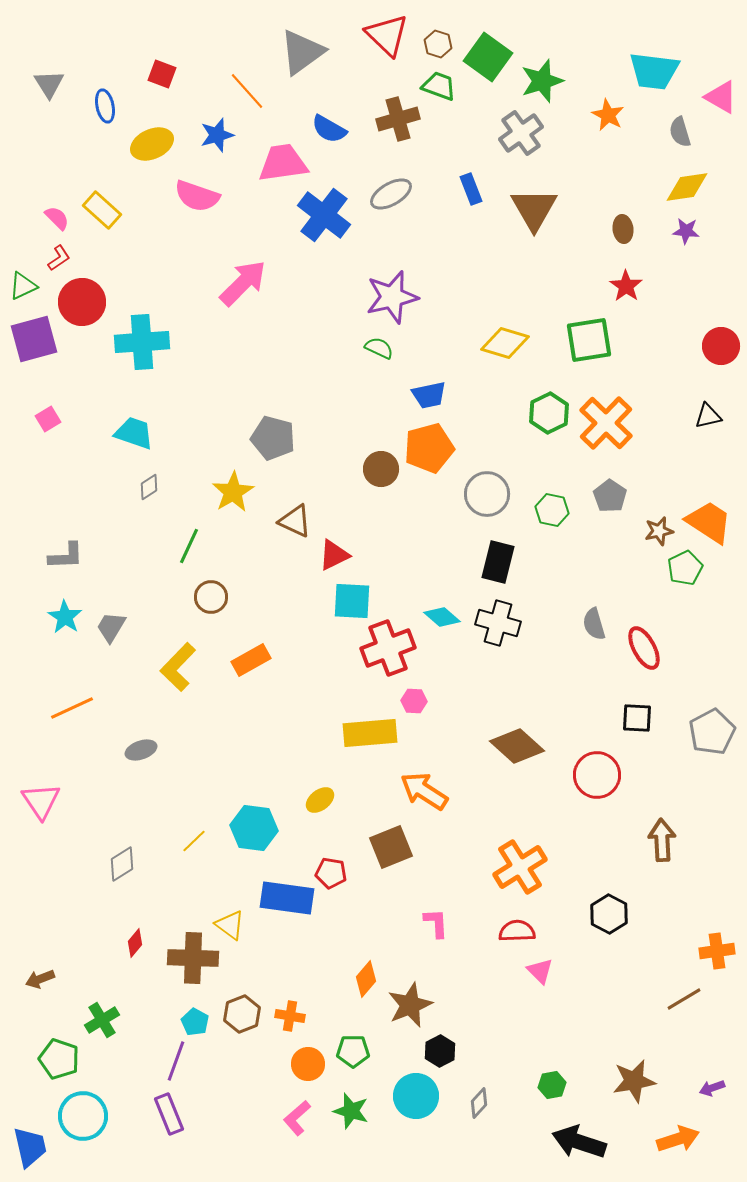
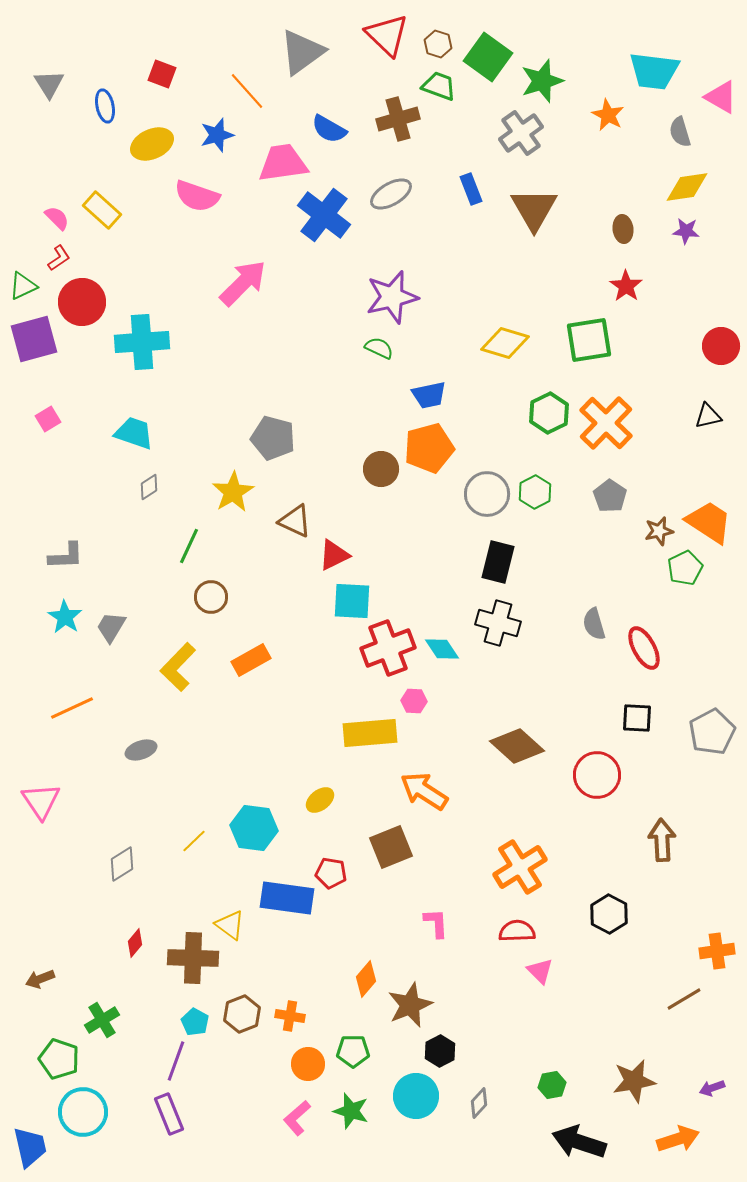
green hexagon at (552, 510): moved 17 px left, 18 px up; rotated 20 degrees clockwise
cyan diamond at (442, 617): moved 32 px down; rotated 15 degrees clockwise
cyan circle at (83, 1116): moved 4 px up
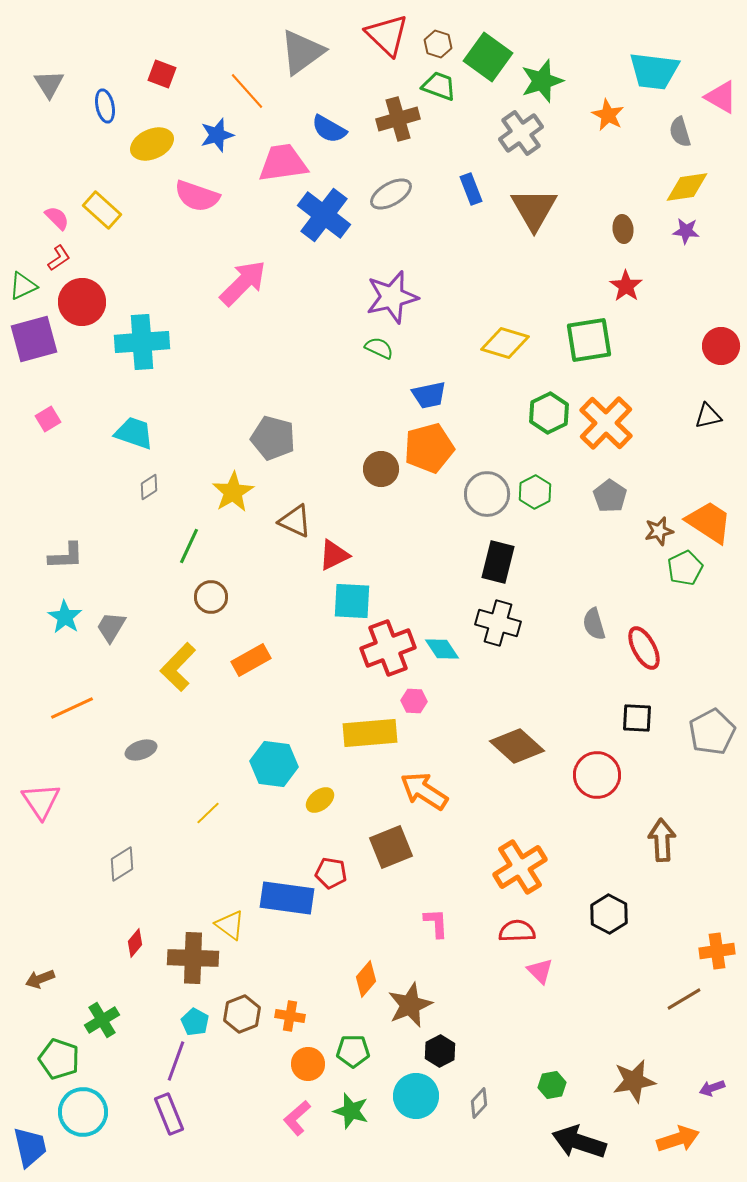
cyan hexagon at (254, 828): moved 20 px right, 64 px up
yellow line at (194, 841): moved 14 px right, 28 px up
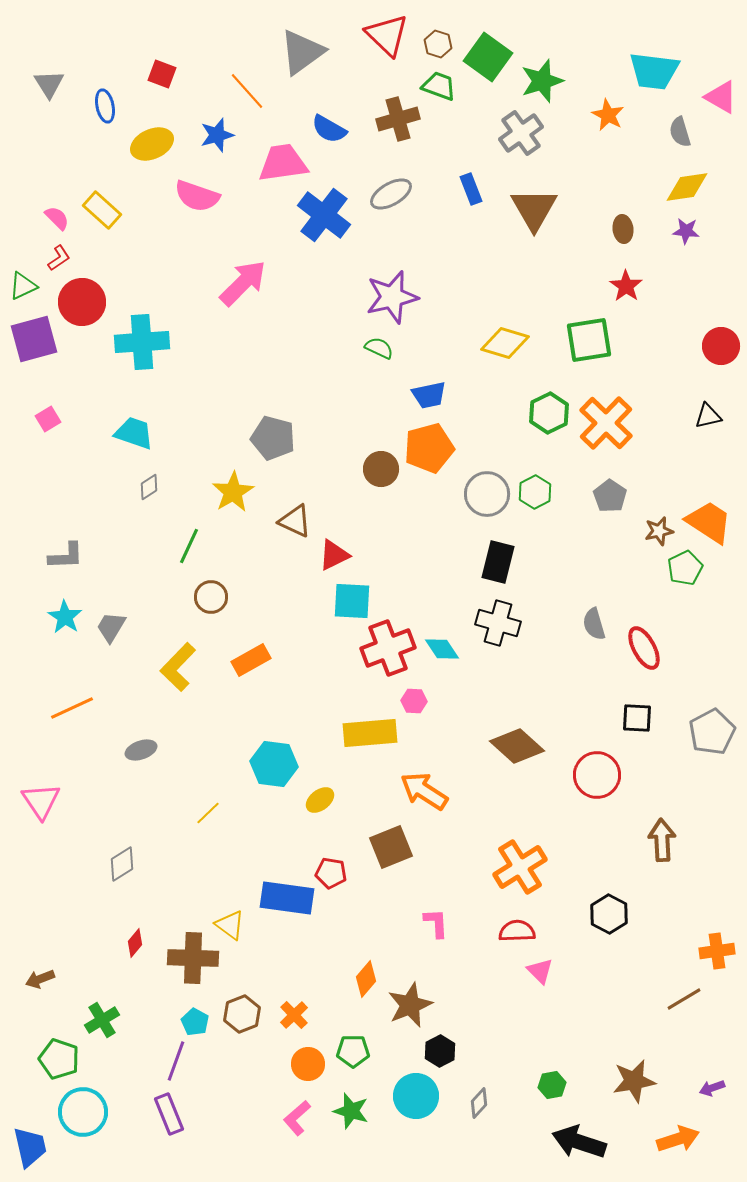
orange cross at (290, 1016): moved 4 px right, 1 px up; rotated 36 degrees clockwise
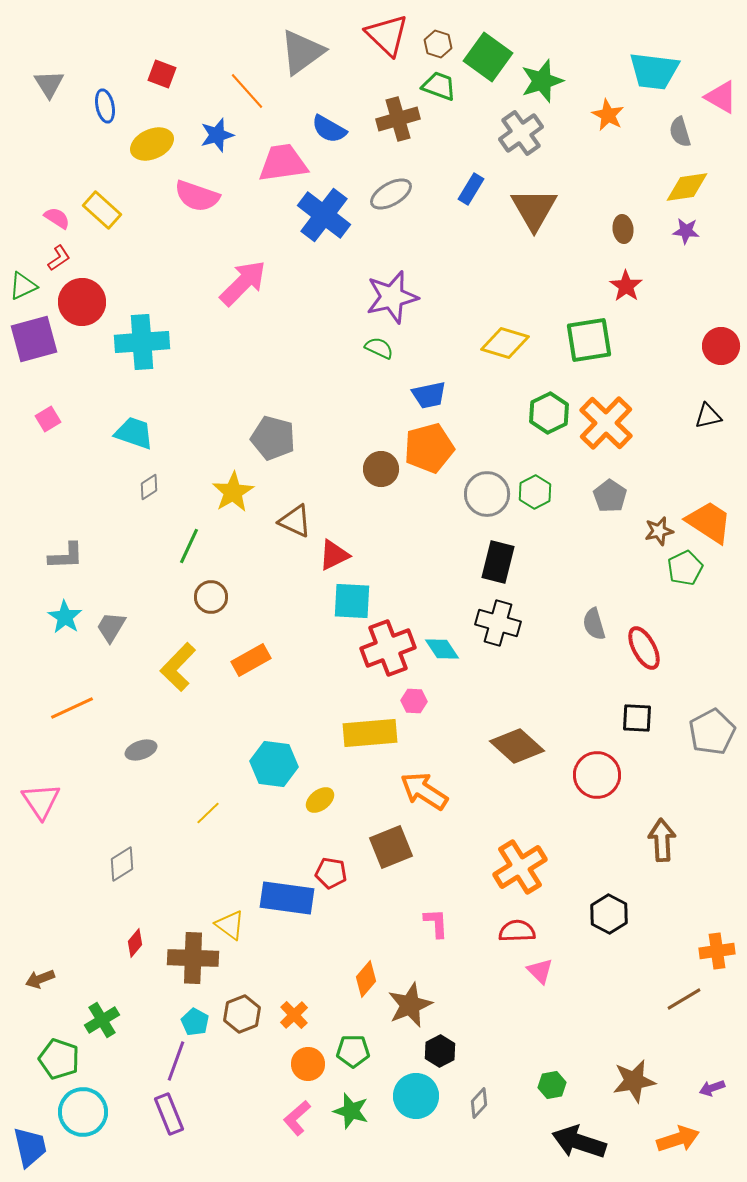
blue rectangle at (471, 189): rotated 52 degrees clockwise
pink semicircle at (57, 218): rotated 12 degrees counterclockwise
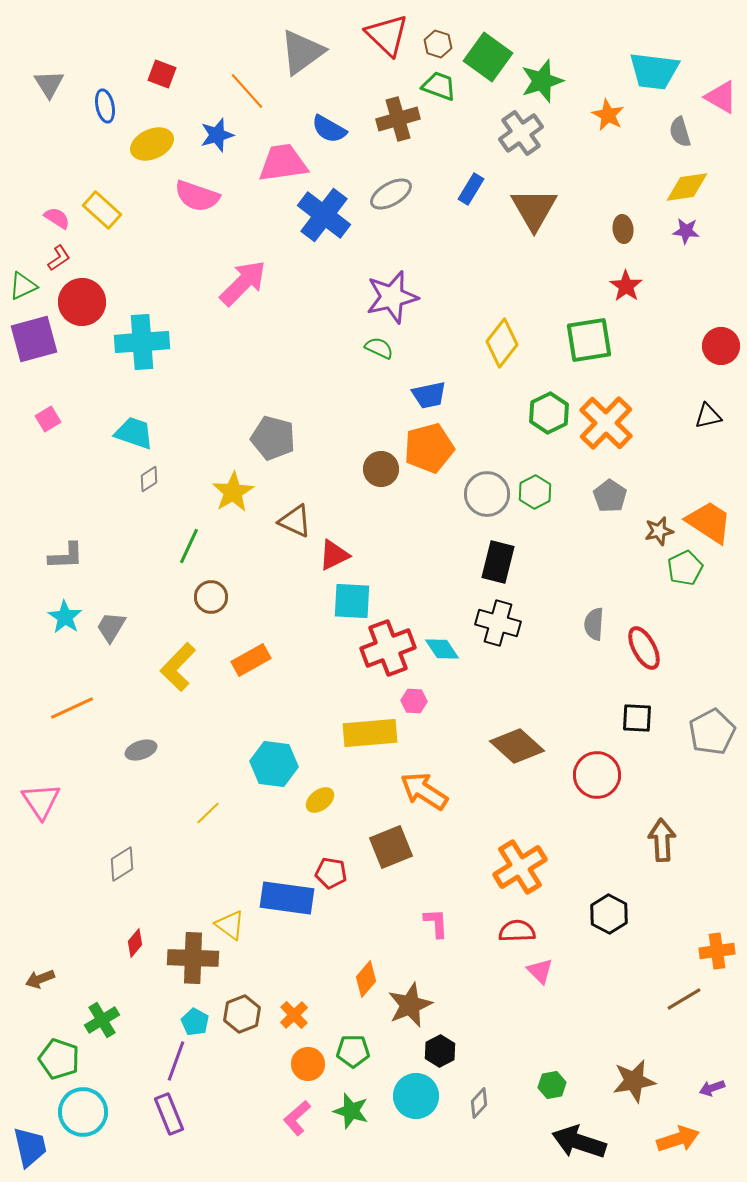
yellow diamond at (505, 343): moved 3 px left; rotated 69 degrees counterclockwise
gray diamond at (149, 487): moved 8 px up
gray semicircle at (594, 624): rotated 20 degrees clockwise
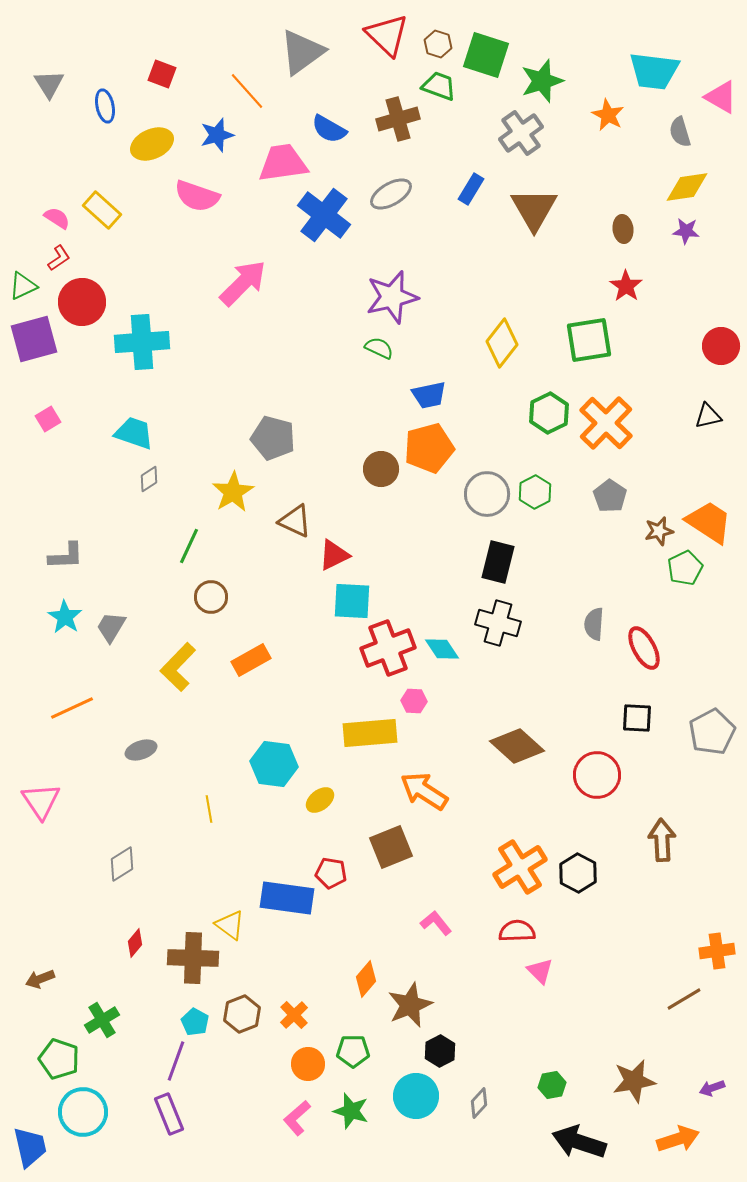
green square at (488, 57): moved 2 px left, 2 px up; rotated 18 degrees counterclockwise
yellow line at (208, 813): moved 1 px right, 4 px up; rotated 56 degrees counterclockwise
black hexagon at (609, 914): moved 31 px left, 41 px up
pink L-shape at (436, 923): rotated 36 degrees counterclockwise
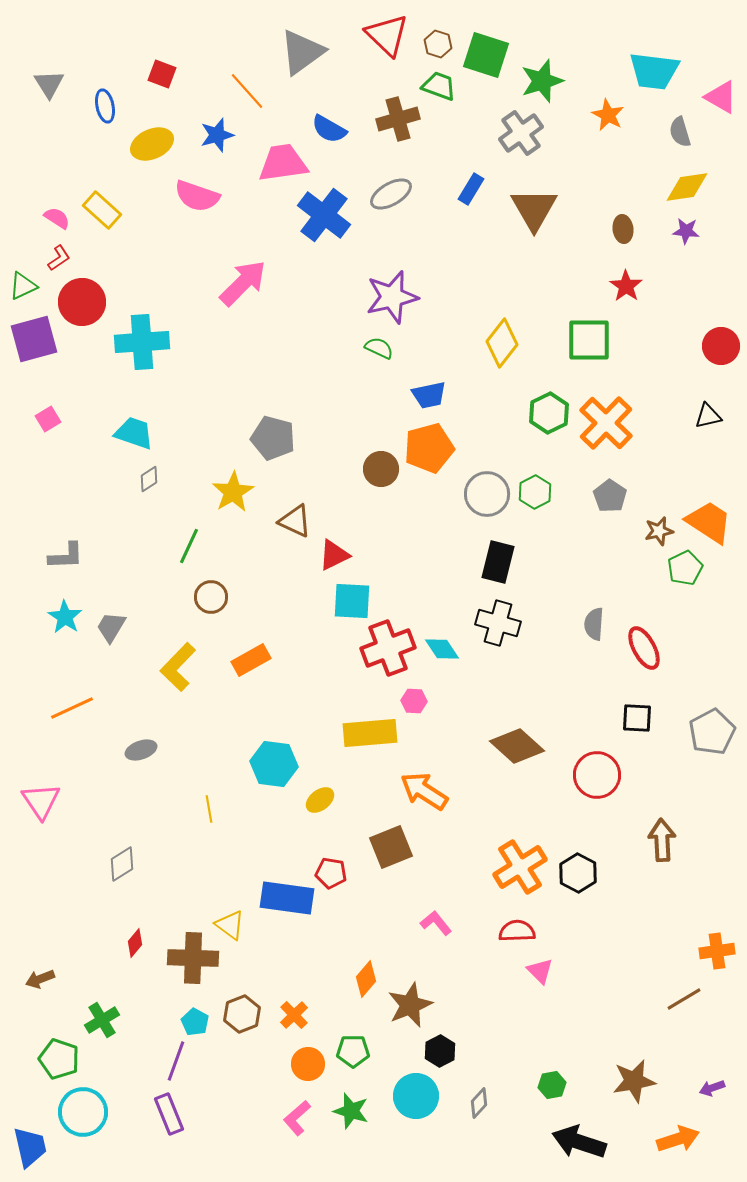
green square at (589, 340): rotated 9 degrees clockwise
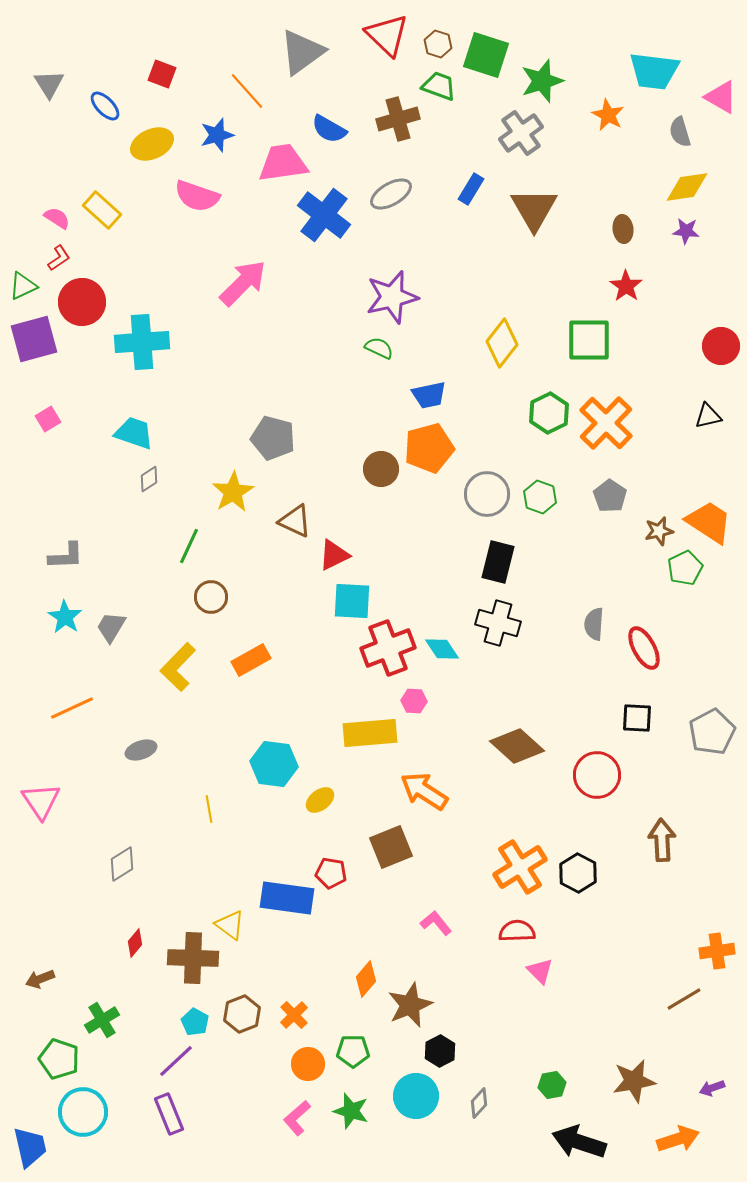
blue ellipse at (105, 106): rotated 32 degrees counterclockwise
green hexagon at (535, 492): moved 5 px right, 5 px down; rotated 12 degrees counterclockwise
purple line at (176, 1061): rotated 27 degrees clockwise
